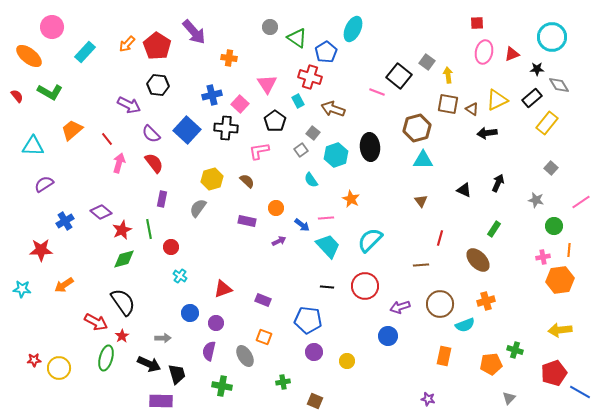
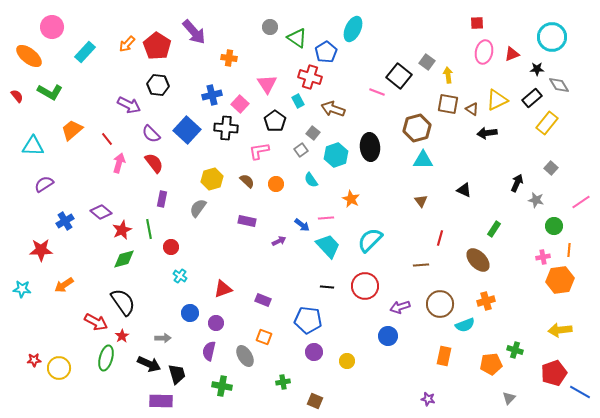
black arrow at (498, 183): moved 19 px right
orange circle at (276, 208): moved 24 px up
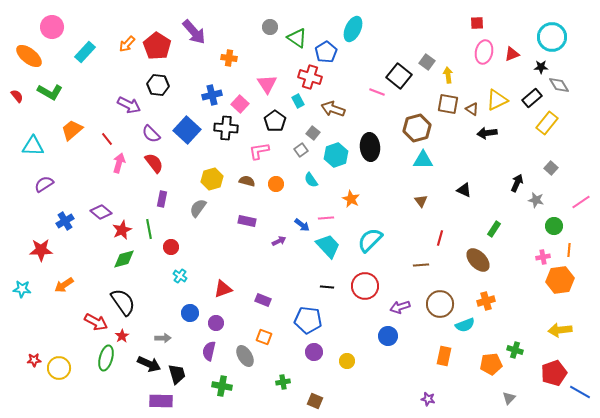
black star at (537, 69): moved 4 px right, 2 px up
brown semicircle at (247, 181): rotated 28 degrees counterclockwise
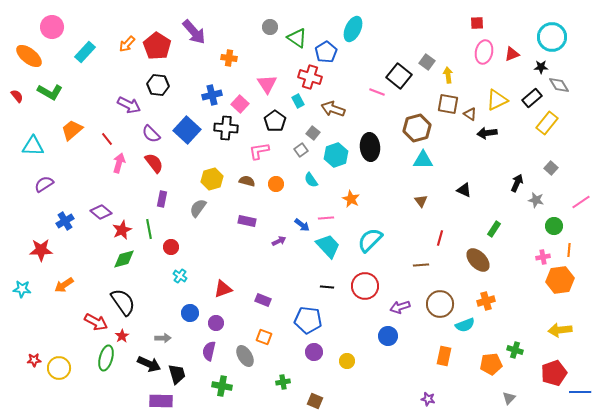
brown triangle at (472, 109): moved 2 px left, 5 px down
blue line at (580, 392): rotated 30 degrees counterclockwise
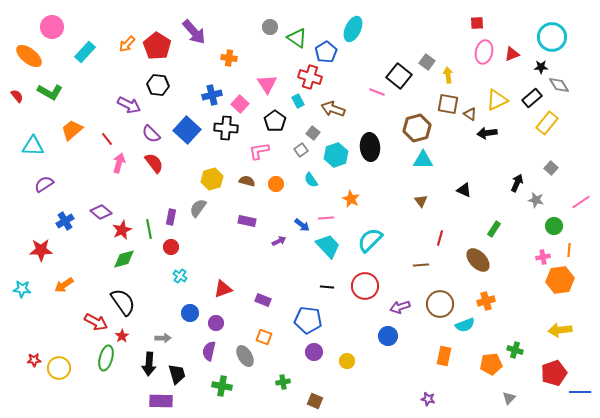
purple rectangle at (162, 199): moved 9 px right, 18 px down
black arrow at (149, 364): rotated 70 degrees clockwise
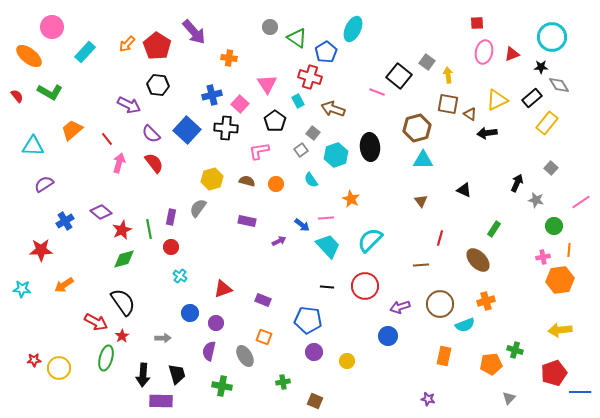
black arrow at (149, 364): moved 6 px left, 11 px down
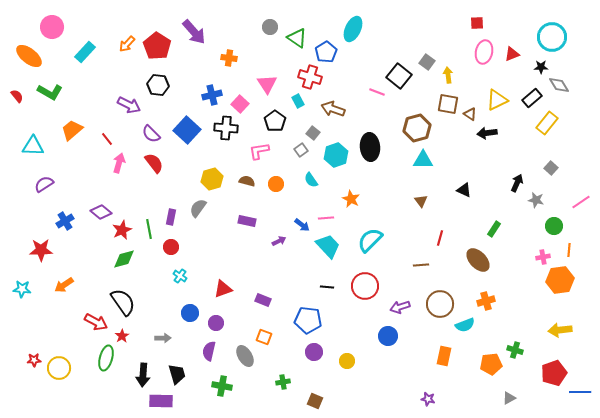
gray triangle at (509, 398): rotated 16 degrees clockwise
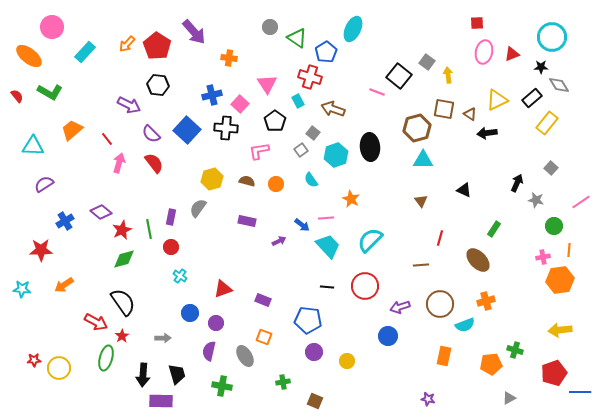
brown square at (448, 104): moved 4 px left, 5 px down
